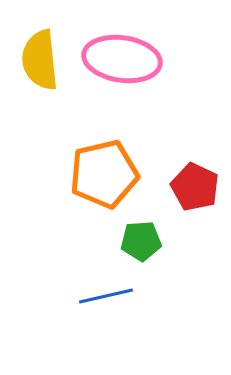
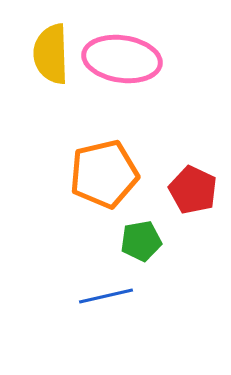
yellow semicircle: moved 11 px right, 6 px up; rotated 4 degrees clockwise
red pentagon: moved 2 px left, 3 px down
green pentagon: rotated 6 degrees counterclockwise
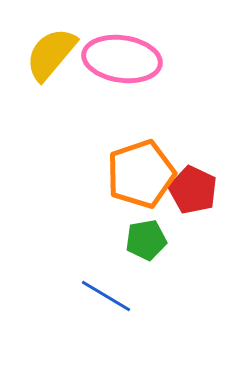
yellow semicircle: rotated 42 degrees clockwise
orange pentagon: moved 37 px right; rotated 6 degrees counterclockwise
green pentagon: moved 5 px right, 1 px up
blue line: rotated 44 degrees clockwise
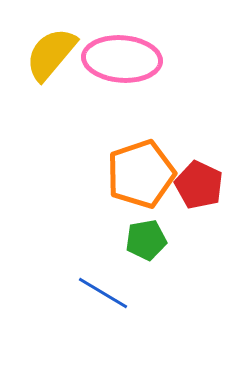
pink ellipse: rotated 4 degrees counterclockwise
red pentagon: moved 6 px right, 5 px up
blue line: moved 3 px left, 3 px up
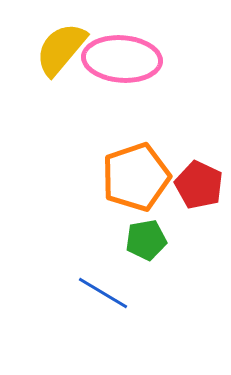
yellow semicircle: moved 10 px right, 5 px up
orange pentagon: moved 5 px left, 3 px down
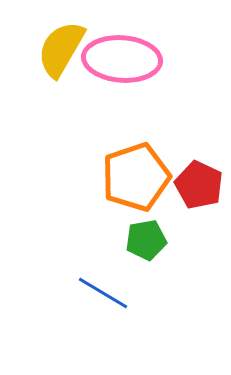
yellow semicircle: rotated 10 degrees counterclockwise
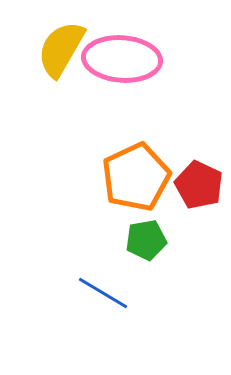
orange pentagon: rotated 6 degrees counterclockwise
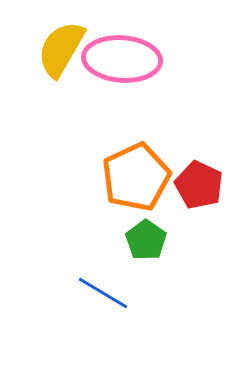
green pentagon: rotated 27 degrees counterclockwise
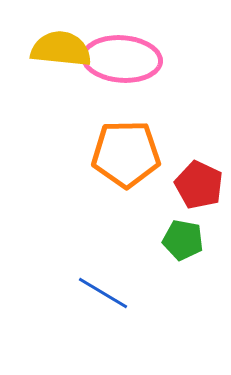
yellow semicircle: rotated 66 degrees clockwise
orange pentagon: moved 10 px left, 23 px up; rotated 24 degrees clockwise
green pentagon: moved 37 px right; rotated 24 degrees counterclockwise
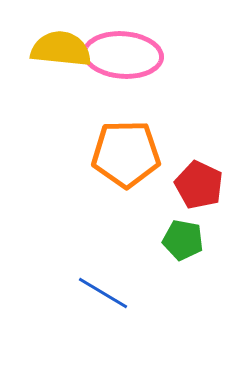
pink ellipse: moved 1 px right, 4 px up
